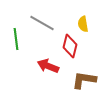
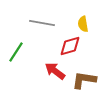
gray line: rotated 20 degrees counterclockwise
green line: moved 13 px down; rotated 40 degrees clockwise
red diamond: rotated 60 degrees clockwise
red arrow: moved 7 px right, 5 px down; rotated 15 degrees clockwise
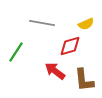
yellow semicircle: moved 3 px right; rotated 105 degrees counterclockwise
brown L-shape: rotated 105 degrees counterclockwise
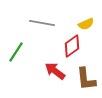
red diamond: moved 2 px right; rotated 20 degrees counterclockwise
brown L-shape: moved 2 px right, 1 px up
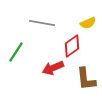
yellow semicircle: moved 2 px right, 1 px up
red arrow: moved 2 px left, 3 px up; rotated 60 degrees counterclockwise
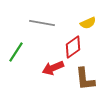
red diamond: moved 1 px right, 1 px down
brown L-shape: moved 1 px left
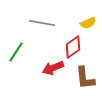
brown L-shape: moved 1 px up
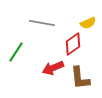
red diamond: moved 3 px up
brown L-shape: moved 5 px left
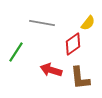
yellow semicircle: rotated 28 degrees counterclockwise
red arrow: moved 2 px left, 2 px down; rotated 40 degrees clockwise
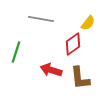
gray line: moved 1 px left, 4 px up
green line: rotated 15 degrees counterclockwise
